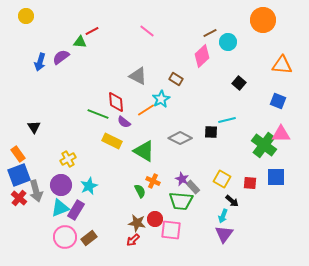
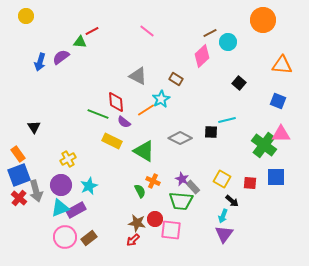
purple rectangle at (76, 210): rotated 30 degrees clockwise
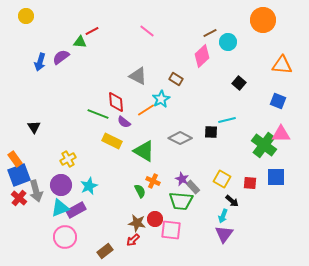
orange rectangle at (18, 154): moved 3 px left, 5 px down
brown rectangle at (89, 238): moved 16 px right, 13 px down
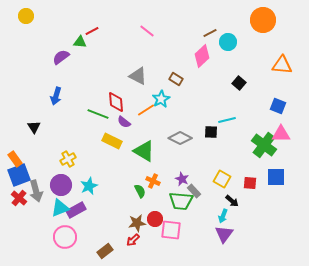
blue arrow at (40, 62): moved 16 px right, 34 px down
blue square at (278, 101): moved 5 px down
gray rectangle at (193, 187): moved 1 px right, 4 px down
brown star at (137, 223): rotated 18 degrees counterclockwise
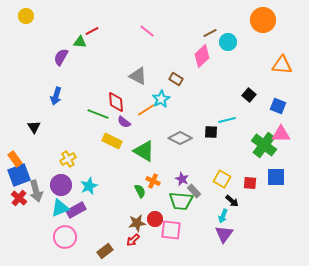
purple semicircle at (61, 57): rotated 24 degrees counterclockwise
black square at (239, 83): moved 10 px right, 12 px down
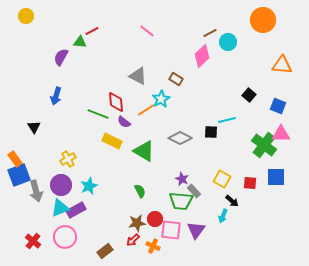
orange cross at (153, 181): moved 65 px down
red cross at (19, 198): moved 14 px right, 43 px down
purple triangle at (224, 234): moved 28 px left, 4 px up
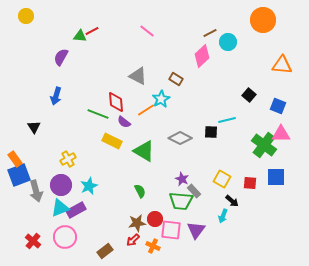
green triangle at (80, 42): moved 6 px up
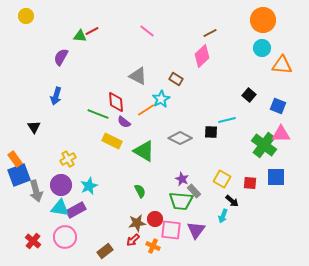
cyan circle at (228, 42): moved 34 px right, 6 px down
cyan triangle at (60, 208): rotated 30 degrees clockwise
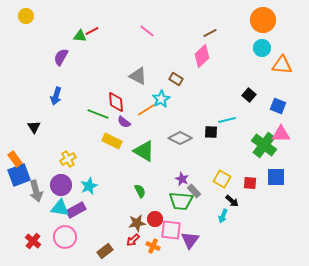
purple triangle at (196, 230): moved 6 px left, 10 px down
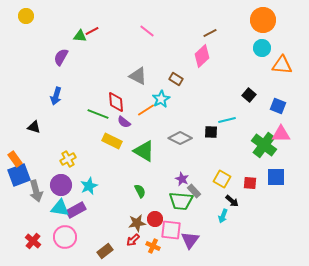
black triangle at (34, 127): rotated 40 degrees counterclockwise
